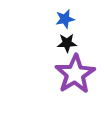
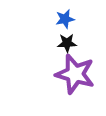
purple star: rotated 24 degrees counterclockwise
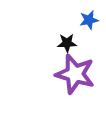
blue star: moved 24 px right, 1 px down
